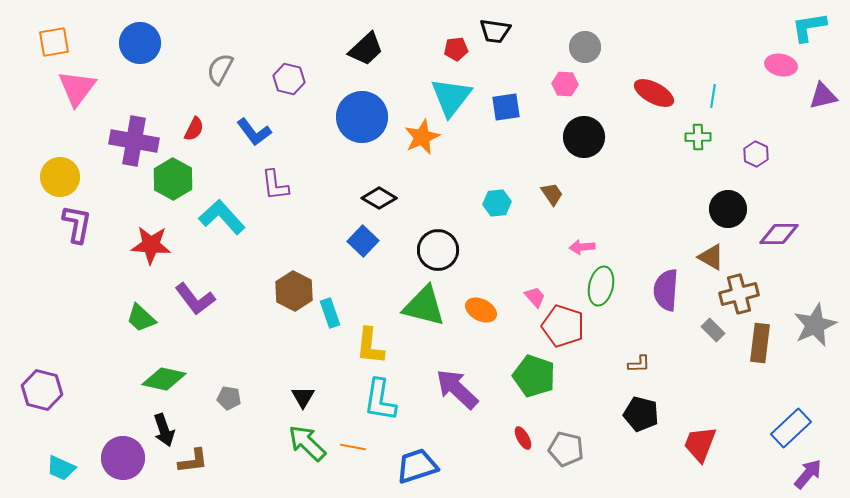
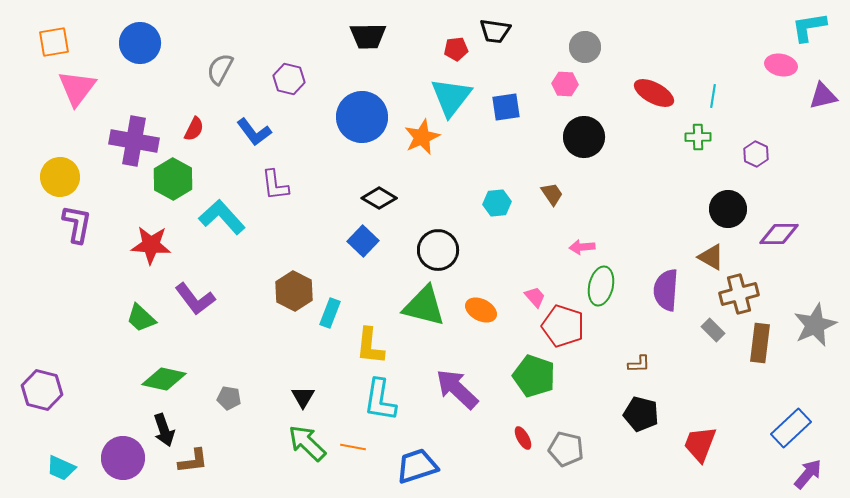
black trapezoid at (366, 49): moved 2 px right, 13 px up; rotated 42 degrees clockwise
cyan rectangle at (330, 313): rotated 40 degrees clockwise
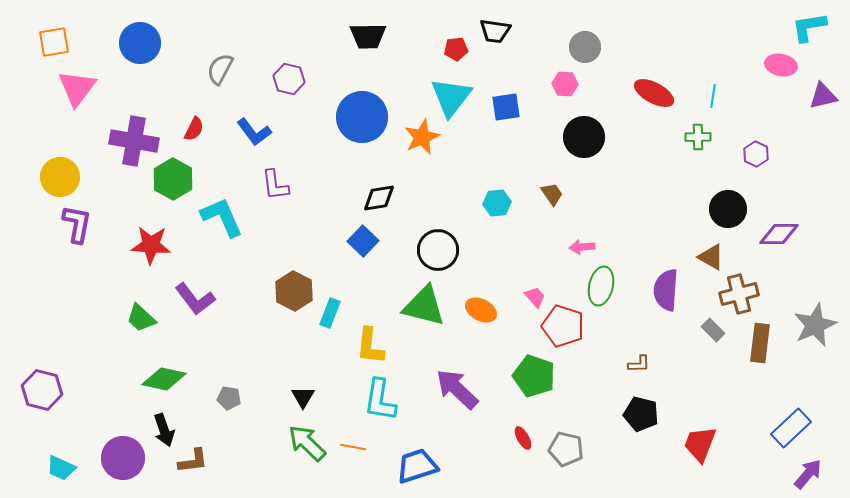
black diamond at (379, 198): rotated 40 degrees counterclockwise
cyan L-shape at (222, 217): rotated 18 degrees clockwise
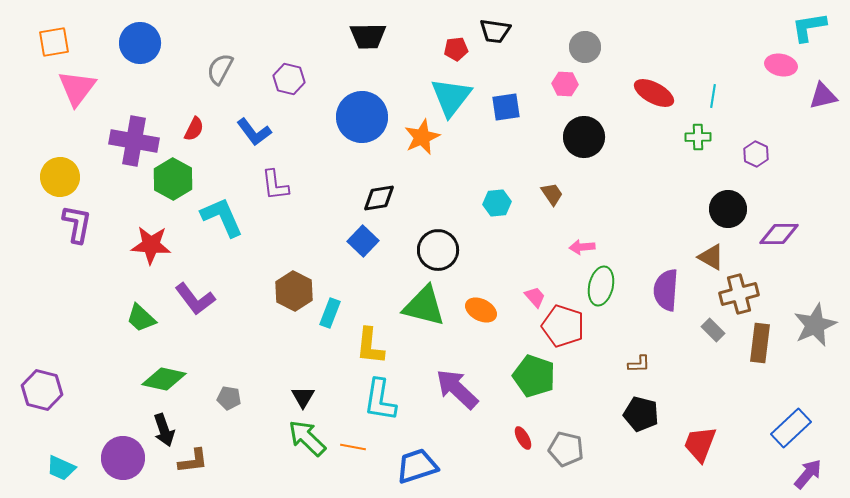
green arrow at (307, 443): moved 5 px up
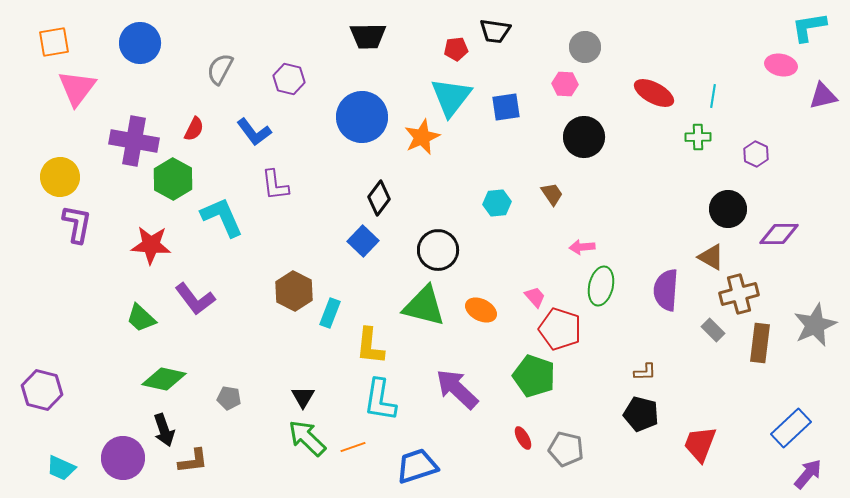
black diamond at (379, 198): rotated 44 degrees counterclockwise
red pentagon at (563, 326): moved 3 px left, 3 px down
brown L-shape at (639, 364): moved 6 px right, 8 px down
orange line at (353, 447): rotated 30 degrees counterclockwise
